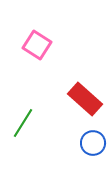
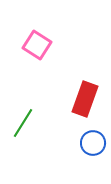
red rectangle: rotated 68 degrees clockwise
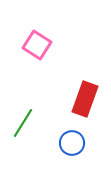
blue circle: moved 21 px left
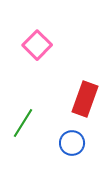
pink square: rotated 12 degrees clockwise
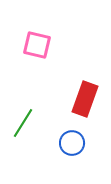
pink square: rotated 32 degrees counterclockwise
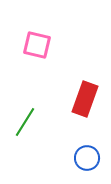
green line: moved 2 px right, 1 px up
blue circle: moved 15 px right, 15 px down
